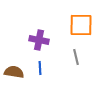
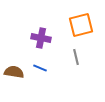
orange square: rotated 15 degrees counterclockwise
purple cross: moved 2 px right, 2 px up
blue line: rotated 64 degrees counterclockwise
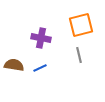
gray line: moved 3 px right, 2 px up
blue line: rotated 48 degrees counterclockwise
brown semicircle: moved 7 px up
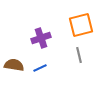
purple cross: rotated 30 degrees counterclockwise
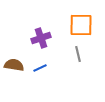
orange square: rotated 15 degrees clockwise
gray line: moved 1 px left, 1 px up
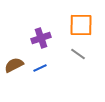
gray line: rotated 42 degrees counterclockwise
brown semicircle: rotated 36 degrees counterclockwise
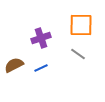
blue line: moved 1 px right
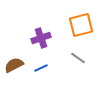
orange square: rotated 15 degrees counterclockwise
gray line: moved 4 px down
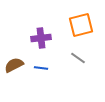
purple cross: rotated 12 degrees clockwise
blue line: rotated 32 degrees clockwise
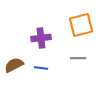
gray line: rotated 35 degrees counterclockwise
